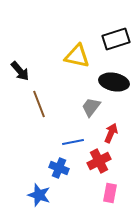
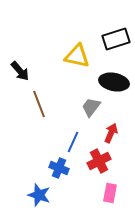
blue line: rotated 55 degrees counterclockwise
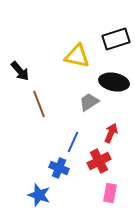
gray trapezoid: moved 2 px left, 5 px up; rotated 20 degrees clockwise
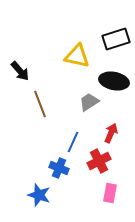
black ellipse: moved 1 px up
brown line: moved 1 px right
